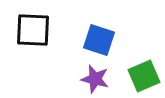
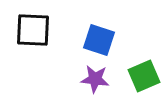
purple star: rotated 8 degrees counterclockwise
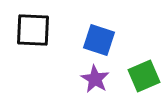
purple star: rotated 24 degrees clockwise
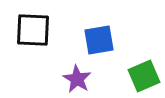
blue square: rotated 28 degrees counterclockwise
purple star: moved 18 px left
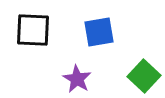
blue square: moved 8 px up
green square: rotated 24 degrees counterclockwise
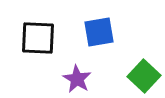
black square: moved 5 px right, 8 px down
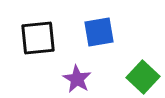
black square: rotated 9 degrees counterclockwise
green square: moved 1 px left, 1 px down
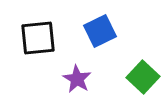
blue square: moved 1 px right, 1 px up; rotated 16 degrees counterclockwise
